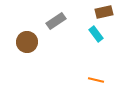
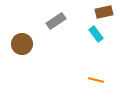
brown circle: moved 5 px left, 2 px down
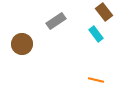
brown rectangle: rotated 66 degrees clockwise
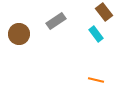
brown circle: moved 3 px left, 10 px up
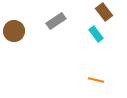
brown circle: moved 5 px left, 3 px up
